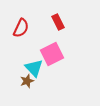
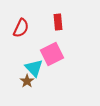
red rectangle: rotated 21 degrees clockwise
brown star: rotated 16 degrees counterclockwise
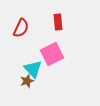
cyan triangle: moved 1 px left, 1 px down
brown star: rotated 16 degrees clockwise
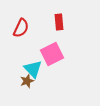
red rectangle: moved 1 px right
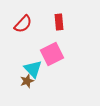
red semicircle: moved 2 px right, 4 px up; rotated 18 degrees clockwise
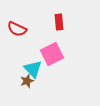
red semicircle: moved 6 px left, 5 px down; rotated 72 degrees clockwise
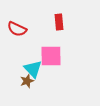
pink square: moved 1 px left, 2 px down; rotated 25 degrees clockwise
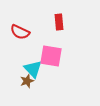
red semicircle: moved 3 px right, 3 px down
pink square: rotated 10 degrees clockwise
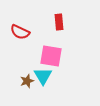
cyan triangle: moved 10 px right, 7 px down; rotated 12 degrees clockwise
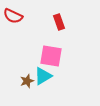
red rectangle: rotated 14 degrees counterclockwise
red semicircle: moved 7 px left, 16 px up
cyan triangle: rotated 30 degrees clockwise
